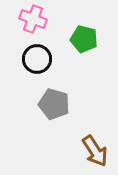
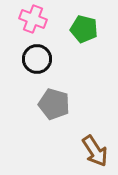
green pentagon: moved 10 px up
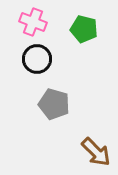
pink cross: moved 3 px down
brown arrow: moved 1 px right, 1 px down; rotated 12 degrees counterclockwise
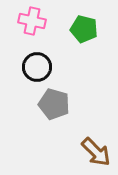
pink cross: moved 1 px left, 1 px up; rotated 8 degrees counterclockwise
black circle: moved 8 px down
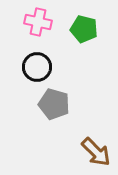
pink cross: moved 6 px right, 1 px down
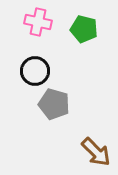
black circle: moved 2 px left, 4 px down
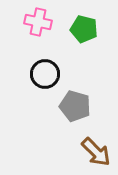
black circle: moved 10 px right, 3 px down
gray pentagon: moved 21 px right, 2 px down
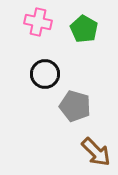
green pentagon: rotated 16 degrees clockwise
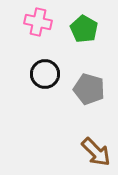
gray pentagon: moved 14 px right, 17 px up
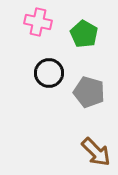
green pentagon: moved 5 px down
black circle: moved 4 px right, 1 px up
gray pentagon: moved 3 px down
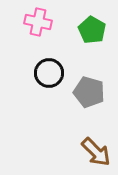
green pentagon: moved 8 px right, 4 px up
